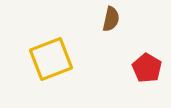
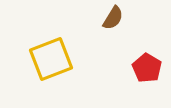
brown semicircle: moved 2 px right, 1 px up; rotated 20 degrees clockwise
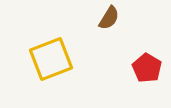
brown semicircle: moved 4 px left
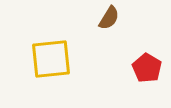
yellow square: rotated 15 degrees clockwise
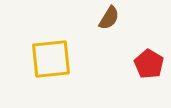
red pentagon: moved 2 px right, 4 px up
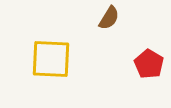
yellow square: rotated 9 degrees clockwise
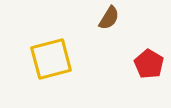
yellow square: rotated 18 degrees counterclockwise
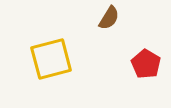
red pentagon: moved 3 px left
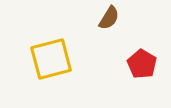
red pentagon: moved 4 px left
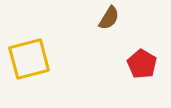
yellow square: moved 22 px left
